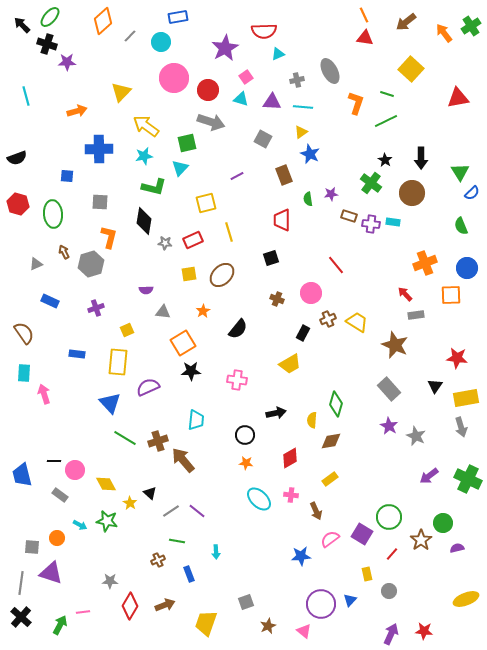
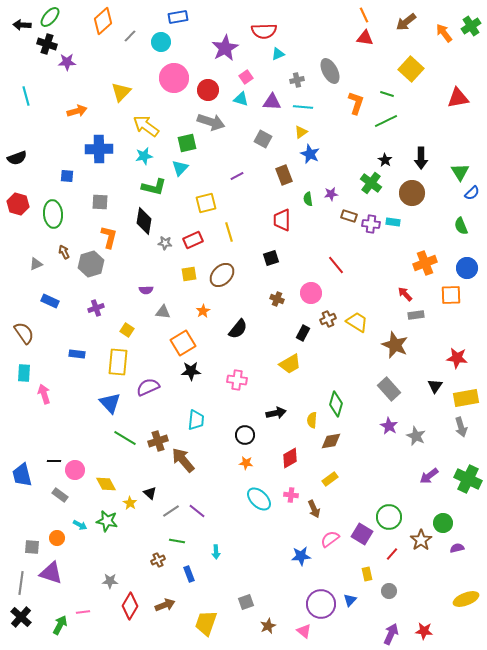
black arrow at (22, 25): rotated 42 degrees counterclockwise
yellow square at (127, 330): rotated 32 degrees counterclockwise
brown arrow at (316, 511): moved 2 px left, 2 px up
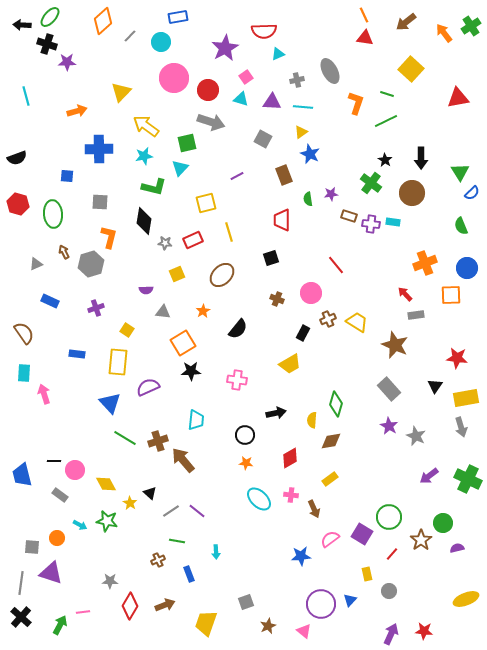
yellow square at (189, 274): moved 12 px left; rotated 14 degrees counterclockwise
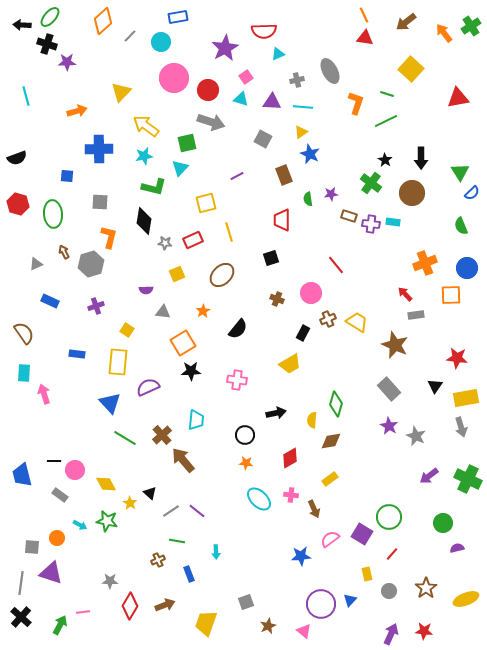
purple cross at (96, 308): moved 2 px up
brown cross at (158, 441): moved 4 px right, 6 px up; rotated 24 degrees counterclockwise
brown star at (421, 540): moved 5 px right, 48 px down
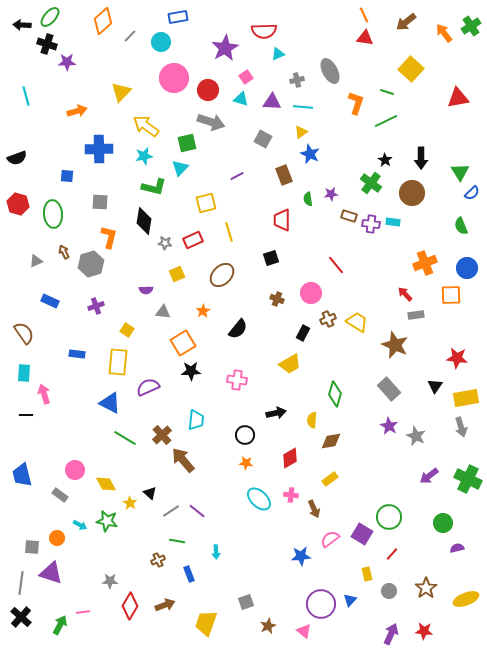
green line at (387, 94): moved 2 px up
gray triangle at (36, 264): moved 3 px up
blue triangle at (110, 403): rotated 20 degrees counterclockwise
green diamond at (336, 404): moved 1 px left, 10 px up
black line at (54, 461): moved 28 px left, 46 px up
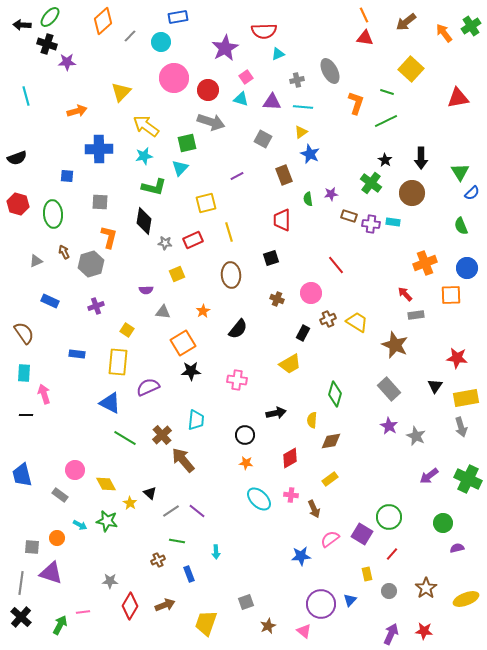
brown ellipse at (222, 275): moved 9 px right; rotated 50 degrees counterclockwise
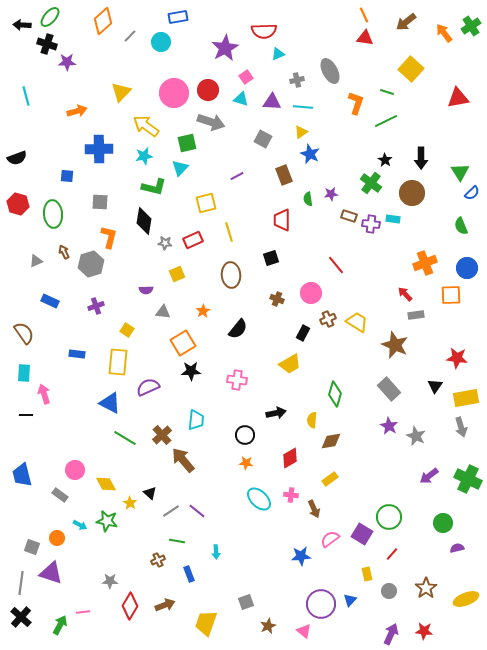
pink circle at (174, 78): moved 15 px down
cyan rectangle at (393, 222): moved 3 px up
gray square at (32, 547): rotated 14 degrees clockwise
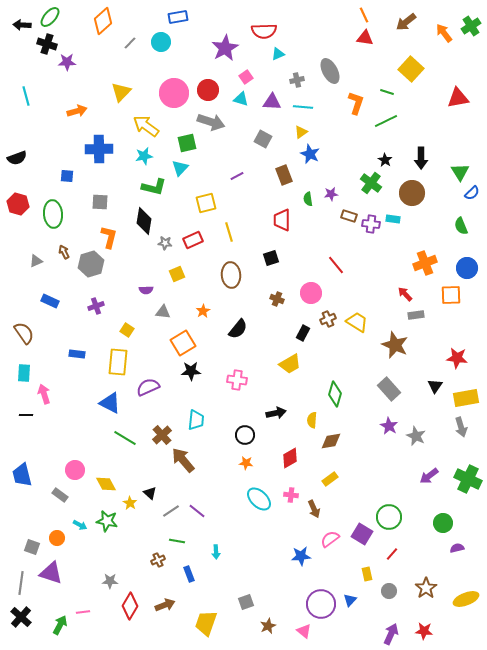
gray line at (130, 36): moved 7 px down
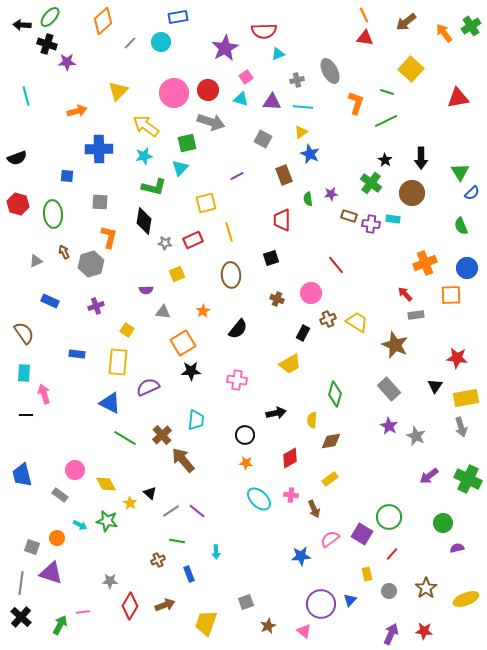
yellow triangle at (121, 92): moved 3 px left, 1 px up
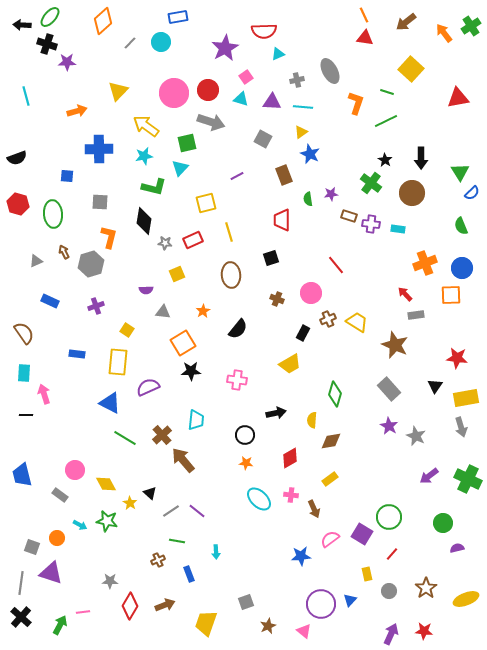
cyan rectangle at (393, 219): moved 5 px right, 10 px down
blue circle at (467, 268): moved 5 px left
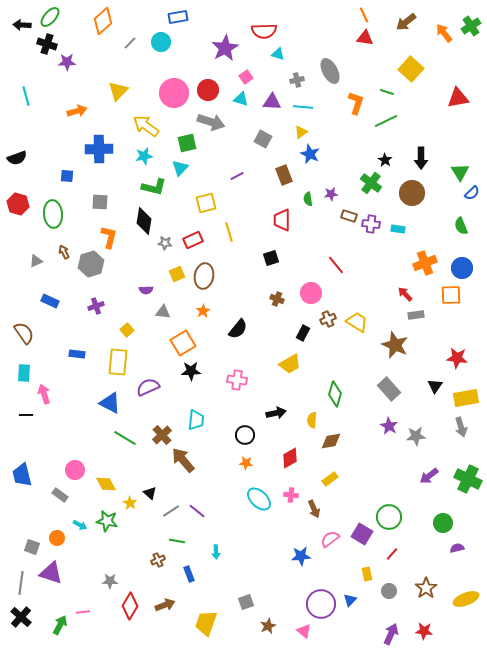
cyan triangle at (278, 54): rotated 40 degrees clockwise
brown ellipse at (231, 275): moved 27 px left, 1 px down; rotated 15 degrees clockwise
yellow square at (127, 330): rotated 16 degrees clockwise
gray star at (416, 436): rotated 30 degrees counterclockwise
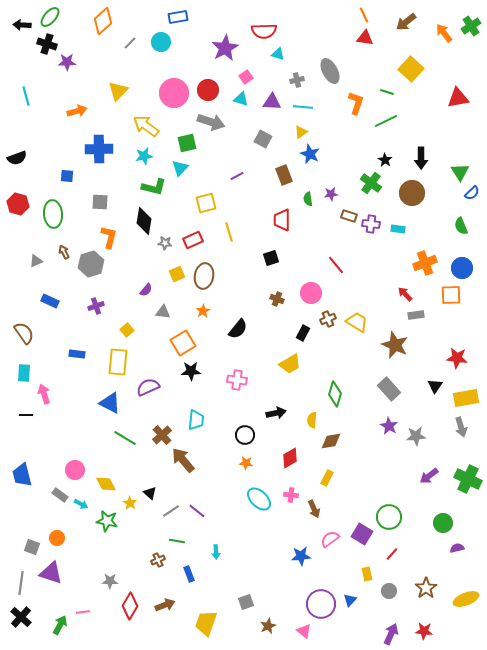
purple semicircle at (146, 290): rotated 48 degrees counterclockwise
yellow rectangle at (330, 479): moved 3 px left, 1 px up; rotated 28 degrees counterclockwise
cyan arrow at (80, 525): moved 1 px right, 21 px up
